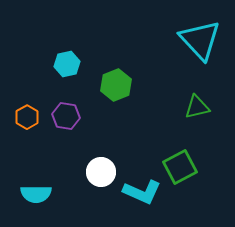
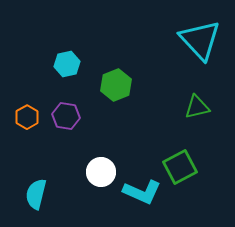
cyan semicircle: rotated 104 degrees clockwise
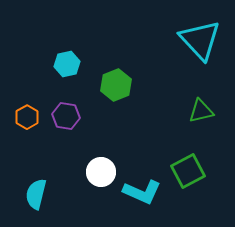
green triangle: moved 4 px right, 4 px down
green square: moved 8 px right, 4 px down
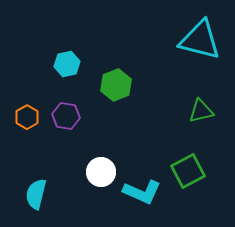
cyan triangle: rotated 33 degrees counterclockwise
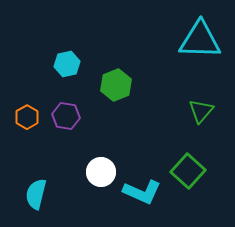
cyan triangle: rotated 12 degrees counterclockwise
green triangle: rotated 36 degrees counterclockwise
green square: rotated 20 degrees counterclockwise
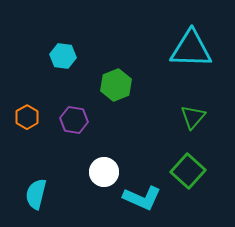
cyan triangle: moved 9 px left, 9 px down
cyan hexagon: moved 4 px left, 8 px up; rotated 20 degrees clockwise
green triangle: moved 8 px left, 6 px down
purple hexagon: moved 8 px right, 4 px down
white circle: moved 3 px right
cyan L-shape: moved 6 px down
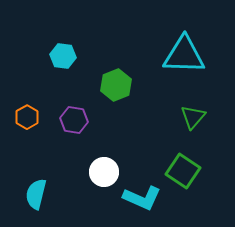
cyan triangle: moved 7 px left, 6 px down
green square: moved 5 px left; rotated 8 degrees counterclockwise
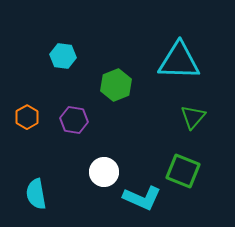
cyan triangle: moved 5 px left, 6 px down
green square: rotated 12 degrees counterclockwise
cyan semicircle: rotated 24 degrees counterclockwise
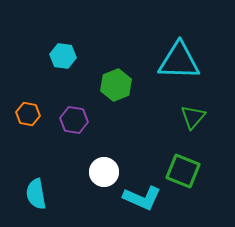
orange hexagon: moved 1 px right, 3 px up; rotated 20 degrees counterclockwise
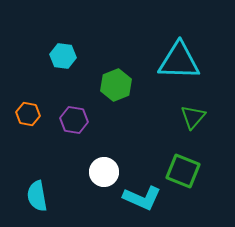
cyan semicircle: moved 1 px right, 2 px down
